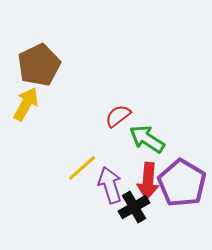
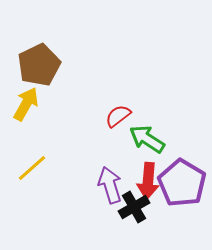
yellow line: moved 50 px left
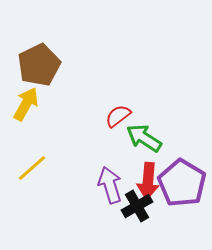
green arrow: moved 3 px left, 1 px up
black cross: moved 3 px right, 1 px up
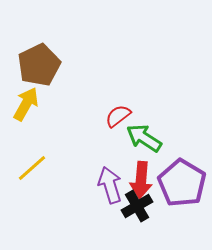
red arrow: moved 7 px left, 1 px up
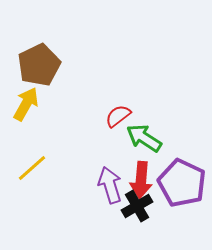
purple pentagon: rotated 6 degrees counterclockwise
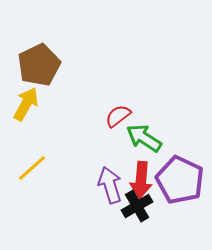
purple pentagon: moved 2 px left, 3 px up
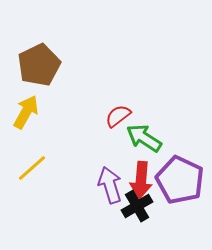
yellow arrow: moved 8 px down
